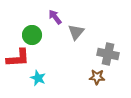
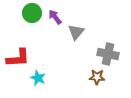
green circle: moved 22 px up
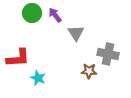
purple arrow: moved 2 px up
gray triangle: moved 1 px down; rotated 12 degrees counterclockwise
brown star: moved 8 px left, 6 px up
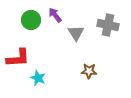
green circle: moved 1 px left, 7 px down
gray cross: moved 29 px up
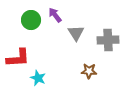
gray cross: moved 15 px down; rotated 15 degrees counterclockwise
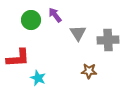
gray triangle: moved 2 px right
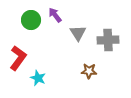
red L-shape: rotated 50 degrees counterclockwise
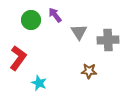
gray triangle: moved 1 px right, 1 px up
cyan star: moved 1 px right, 5 px down
